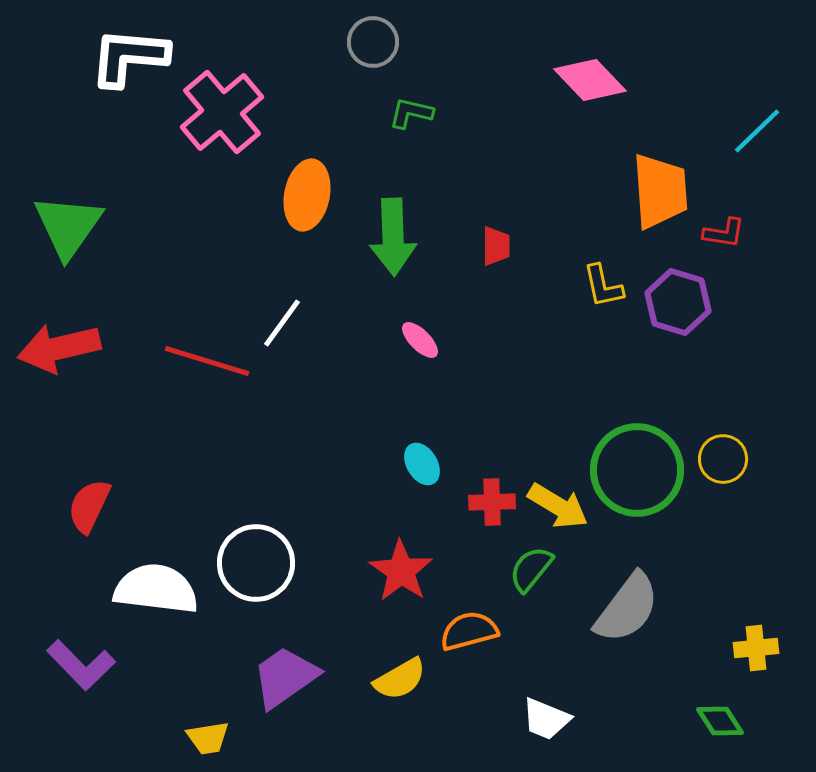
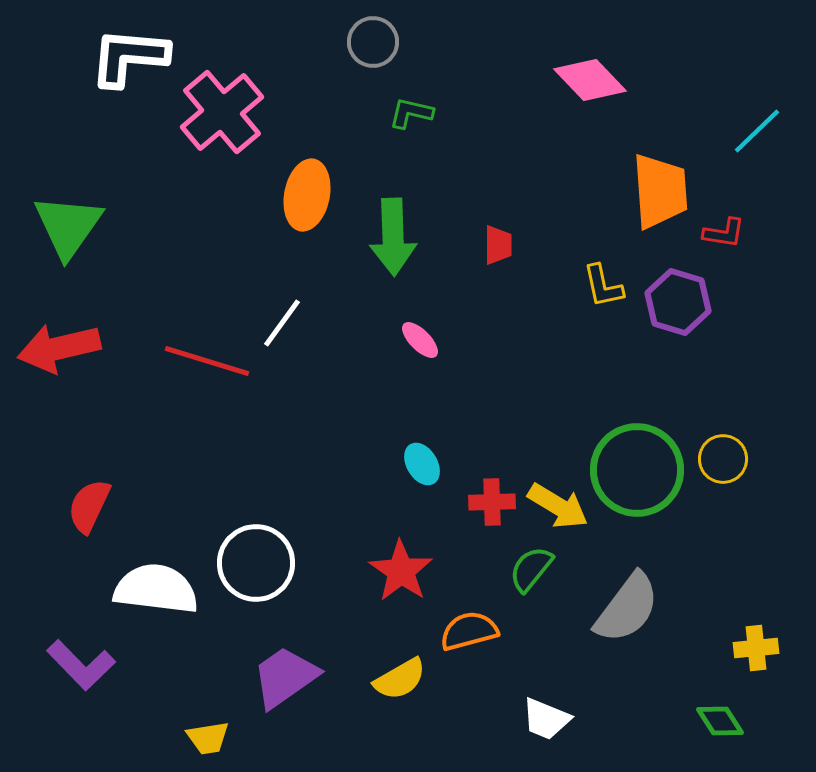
red trapezoid: moved 2 px right, 1 px up
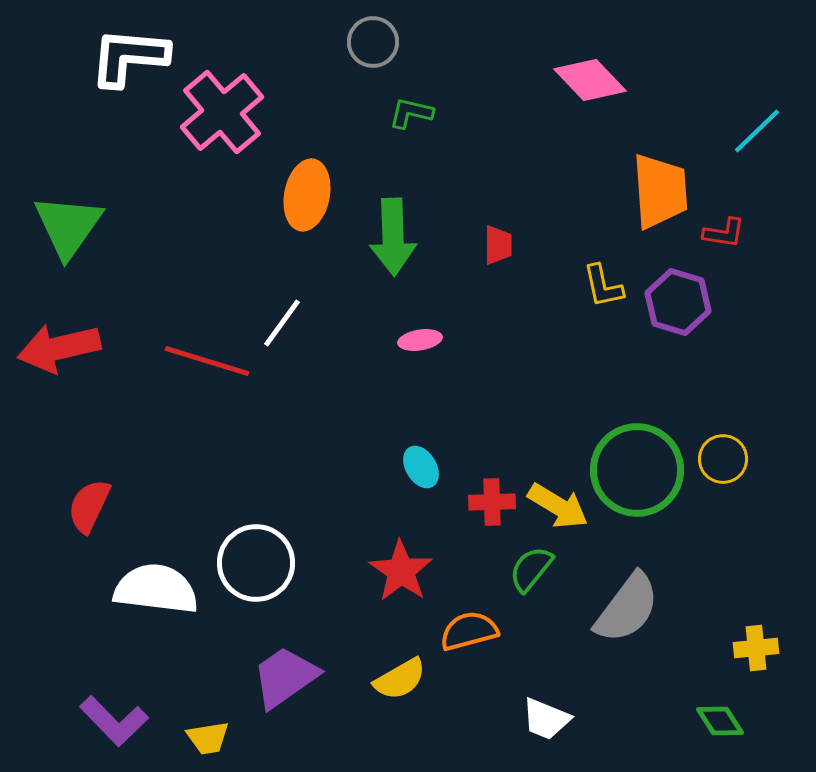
pink ellipse: rotated 54 degrees counterclockwise
cyan ellipse: moved 1 px left, 3 px down
purple L-shape: moved 33 px right, 56 px down
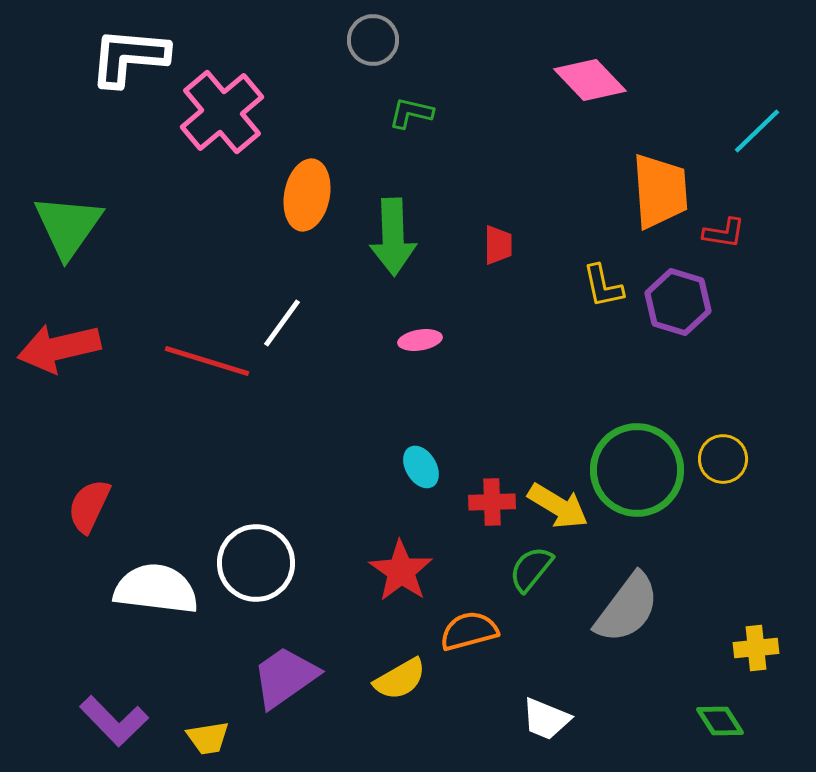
gray circle: moved 2 px up
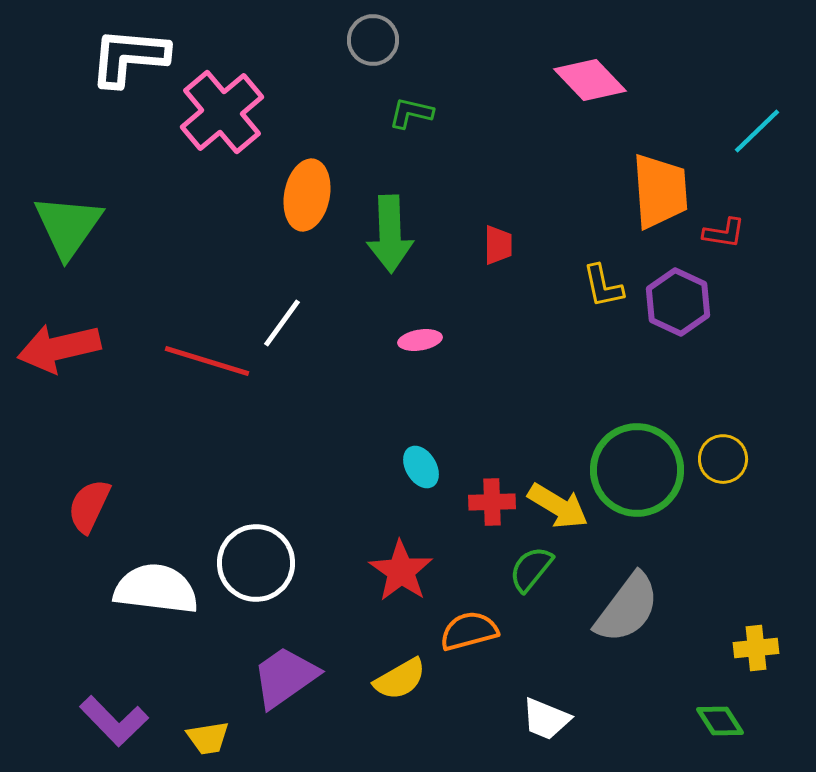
green arrow: moved 3 px left, 3 px up
purple hexagon: rotated 8 degrees clockwise
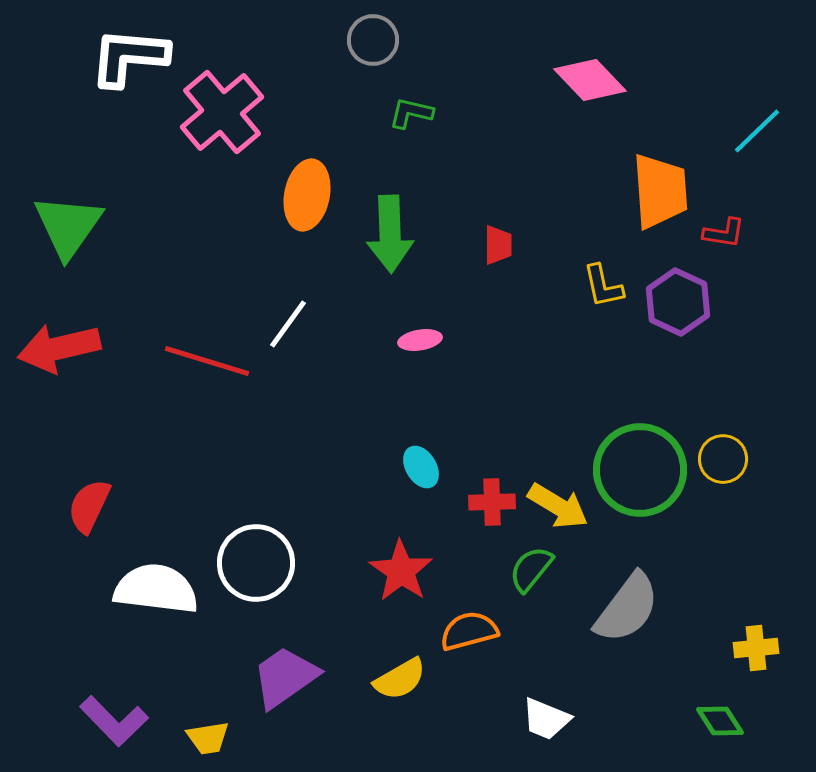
white line: moved 6 px right, 1 px down
green circle: moved 3 px right
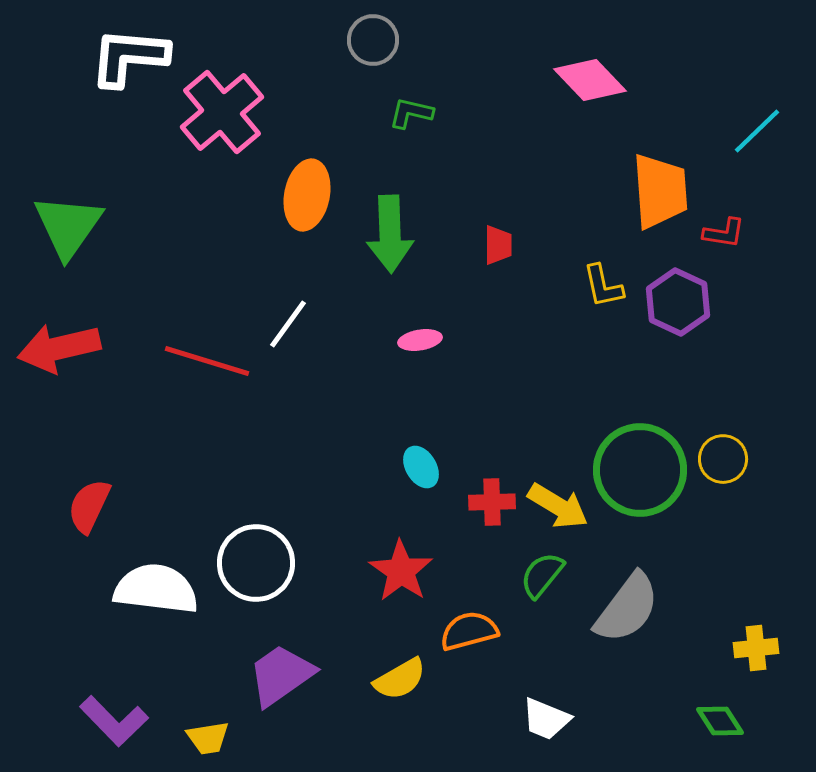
green semicircle: moved 11 px right, 6 px down
purple trapezoid: moved 4 px left, 2 px up
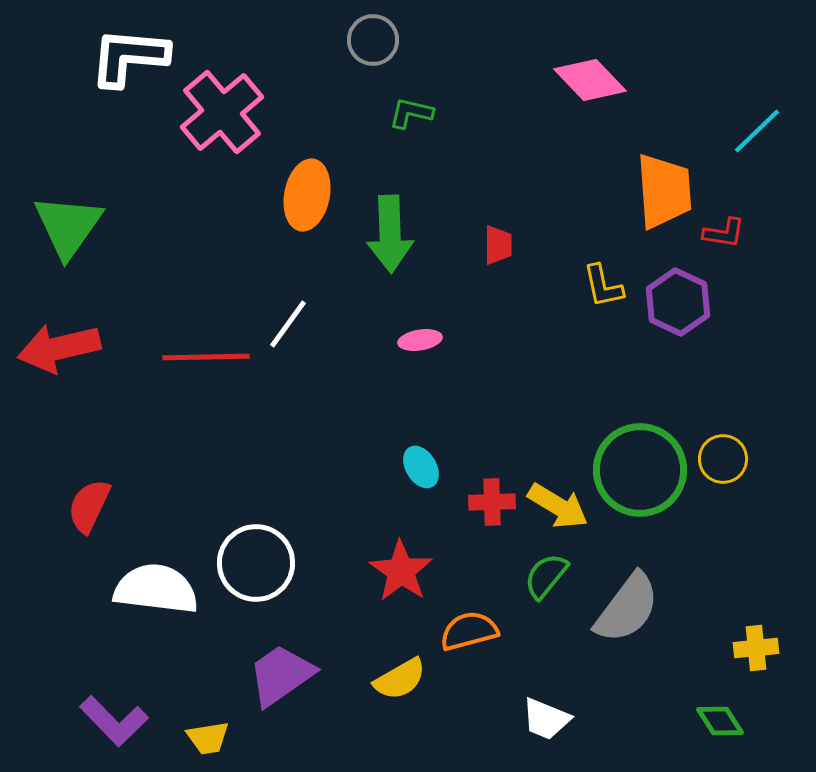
orange trapezoid: moved 4 px right
red line: moved 1 px left, 4 px up; rotated 18 degrees counterclockwise
green semicircle: moved 4 px right, 1 px down
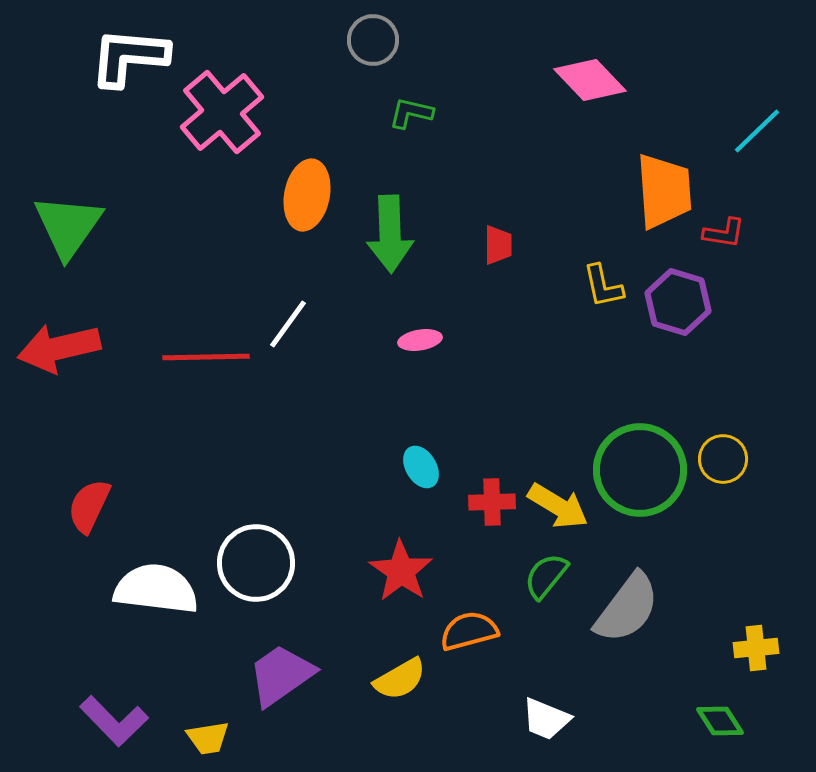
purple hexagon: rotated 8 degrees counterclockwise
